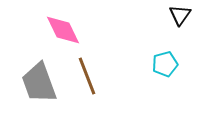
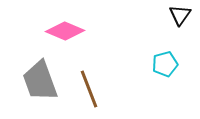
pink diamond: moved 2 px right, 1 px down; rotated 42 degrees counterclockwise
brown line: moved 2 px right, 13 px down
gray trapezoid: moved 1 px right, 2 px up
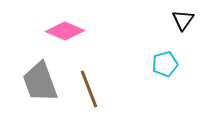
black triangle: moved 3 px right, 5 px down
gray trapezoid: moved 1 px down
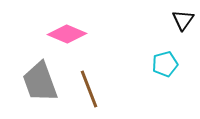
pink diamond: moved 2 px right, 3 px down
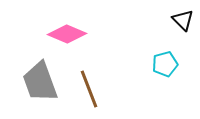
black triangle: rotated 20 degrees counterclockwise
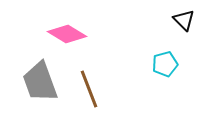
black triangle: moved 1 px right
pink diamond: rotated 9 degrees clockwise
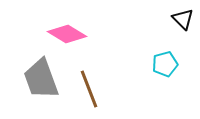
black triangle: moved 1 px left, 1 px up
gray trapezoid: moved 1 px right, 3 px up
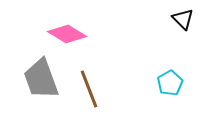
cyan pentagon: moved 5 px right, 19 px down; rotated 15 degrees counterclockwise
